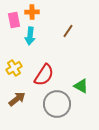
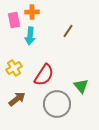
green triangle: rotated 21 degrees clockwise
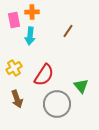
brown arrow: rotated 108 degrees clockwise
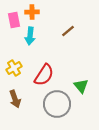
brown line: rotated 16 degrees clockwise
brown arrow: moved 2 px left
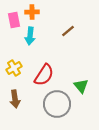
brown arrow: rotated 12 degrees clockwise
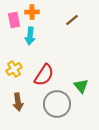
brown line: moved 4 px right, 11 px up
yellow cross: moved 1 px down
brown arrow: moved 3 px right, 3 px down
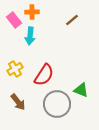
pink rectangle: rotated 28 degrees counterclockwise
yellow cross: moved 1 px right
green triangle: moved 4 px down; rotated 28 degrees counterclockwise
brown arrow: rotated 30 degrees counterclockwise
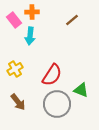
red semicircle: moved 8 px right
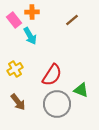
cyan arrow: rotated 36 degrees counterclockwise
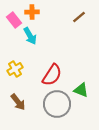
brown line: moved 7 px right, 3 px up
